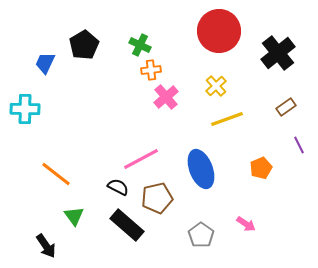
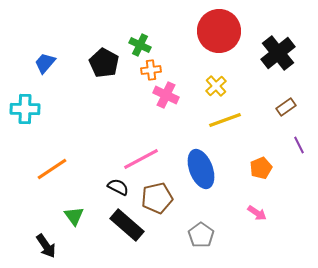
black pentagon: moved 20 px right, 18 px down; rotated 12 degrees counterclockwise
blue trapezoid: rotated 15 degrees clockwise
pink cross: moved 2 px up; rotated 25 degrees counterclockwise
yellow line: moved 2 px left, 1 px down
orange line: moved 4 px left, 5 px up; rotated 72 degrees counterclockwise
pink arrow: moved 11 px right, 11 px up
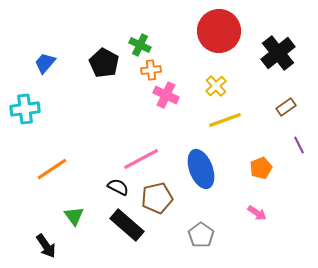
cyan cross: rotated 8 degrees counterclockwise
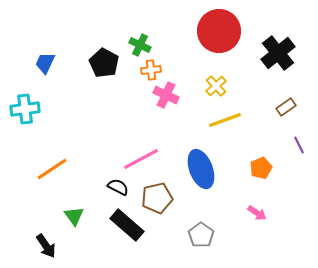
blue trapezoid: rotated 15 degrees counterclockwise
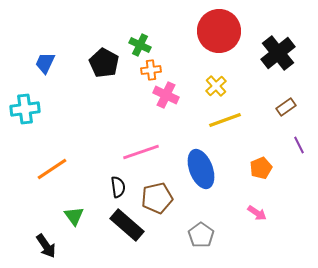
pink line: moved 7 px up; rotated 9 degrees clockwise
black semicircle: rotated 55 degrees clockwise
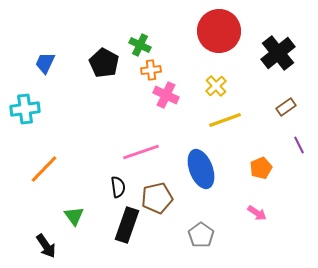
orange line: moved 8 px left; rotated 12 degrees counterclockwise
black rectangle: rotated 68 degrees clockwise
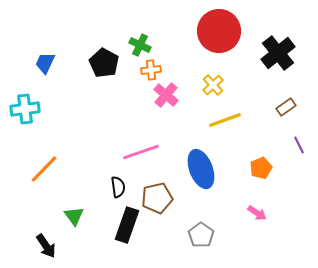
yellow cross: moved 3 px left, 1 px up
pink cross: rotated 15 degrees clockwise
